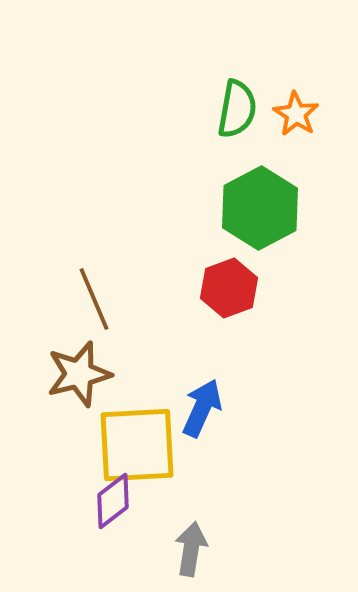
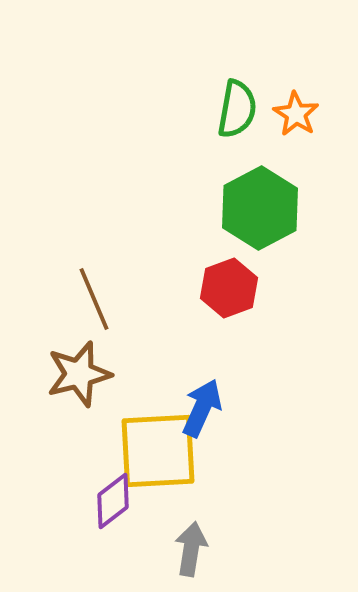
yellow square: moved 21 px right, 6 px down
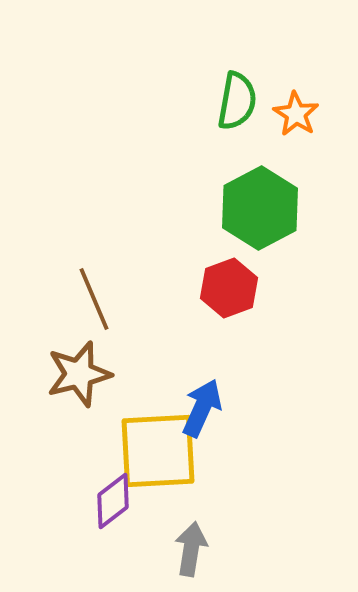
green semicircle: moved 8 px up
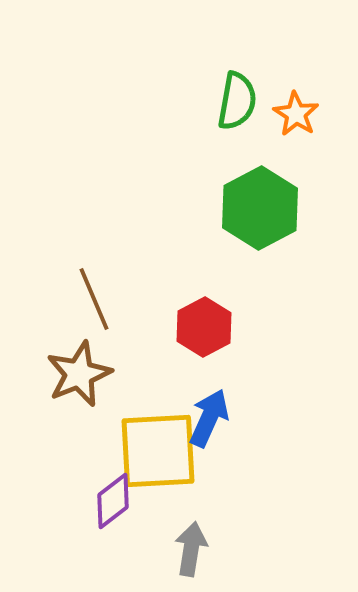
red hexagon: moved 25 px left, 39 px down; rotated 8 degrees counterclockwise
brown star: rotated 8 degrees counterclockwise
blue arrow: moved 7 px right, 10 px down
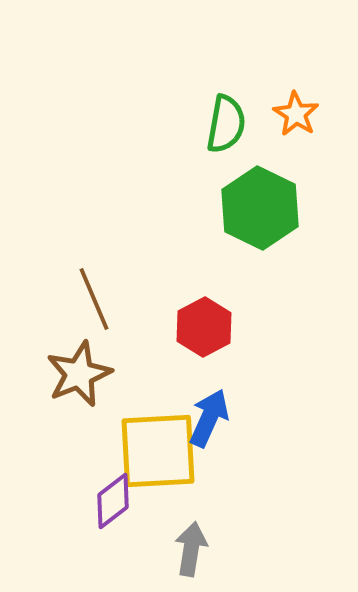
green semicircle: moved 11 px left, 23 px down
green hexagon: rotated 6 degrees counterclockwise
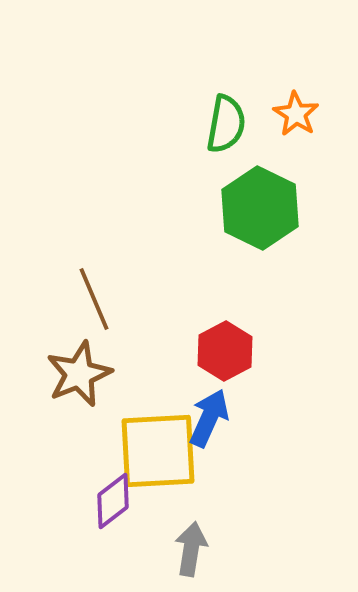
red hexagon: moved 21 px right, 24 px down
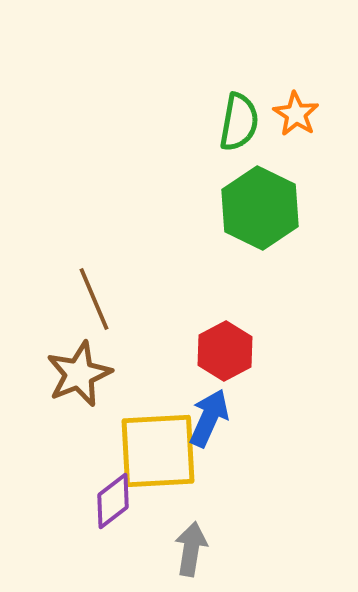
green semicircle: moved 13 px right, 2 px up
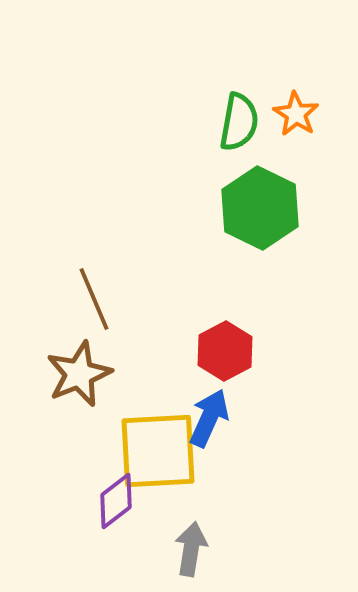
purple diamond: moved 3 px right
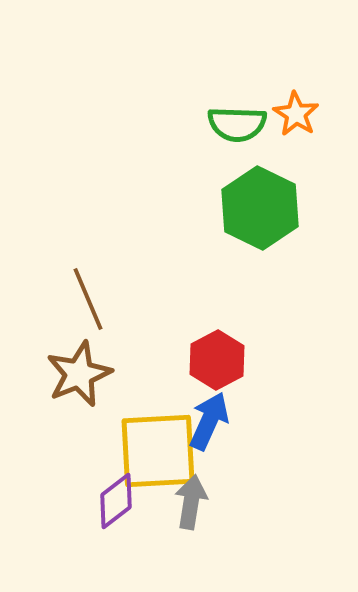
green semicircle: moved 2 px left, 2 px down; rotated 82 degrees clockwise
brown line: moved 6 px left
red hexagon: moved 8 px left, 9 px down
blue arrow: moved 3 px down
gray arrow: moved 47 px up
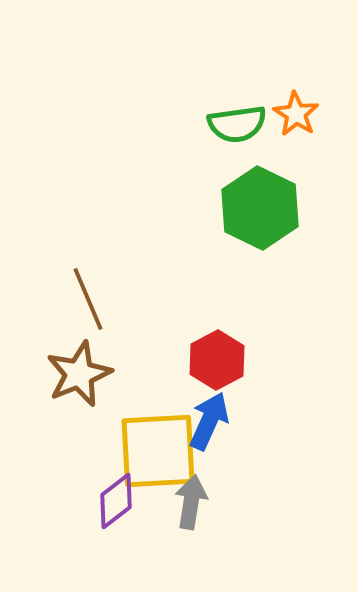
green semicircle: rotated 10 degrees counterclockwise
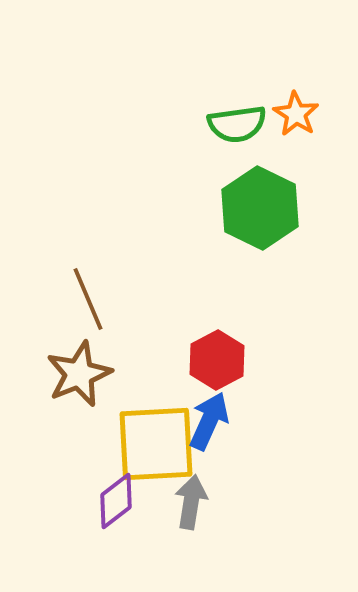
yellow square: moved 2 px left, 7 px up
